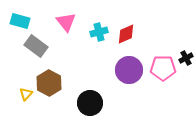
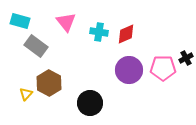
cyan cross: rotated 24 degrees clockwise
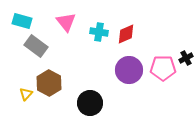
cyan rectangle: moved 2 px right
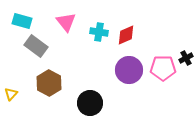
red diamond: moved 1 px down
yellow triangle: moved 15 px left
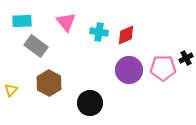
cyan rectangle: rotated 18 degrees counterclockwise
yellow triangle: moved 4 px up
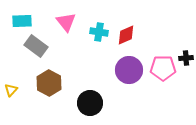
black cross: rotated 24 degrees clockwise
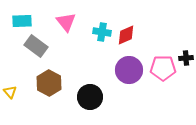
cyan cross: moved 3 px right
yellow triangle: moved 1 px left, 2 px down; rotated 24 degrees counterclockwise
black circle: moved 6 px up
